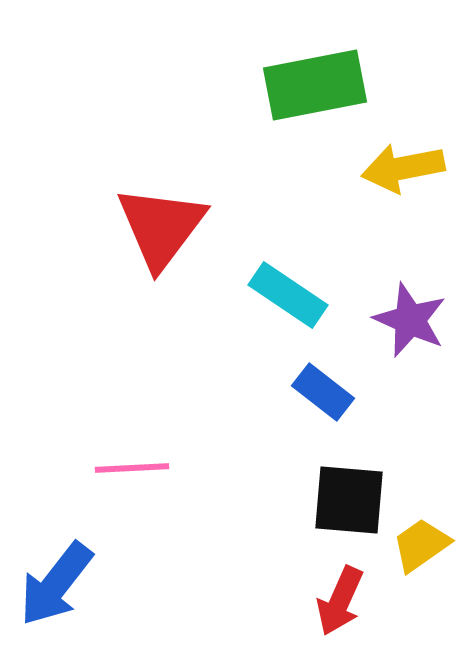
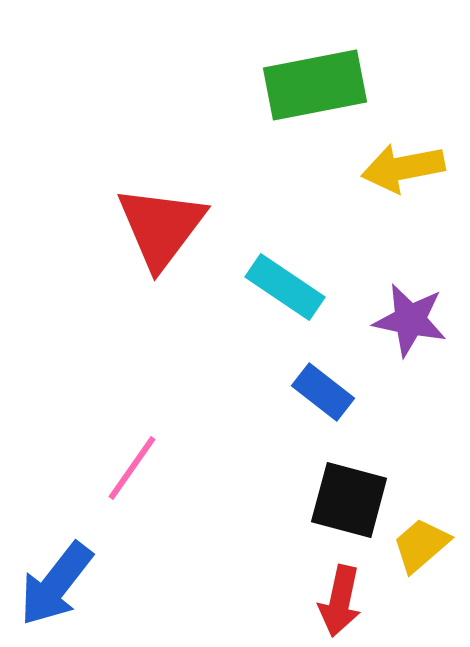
cyan rectangle: moved 3 px left, 8 px up
purple star: rotated 12 degrees counterclockwise
pink line: rotated 52 degrees counterclockwise
black square: rotated 10 degrees clockwise
yellow trapezoid: rotated 6 degrees counterclockwise
red arrow: rotated 12 degrees counterclockwise
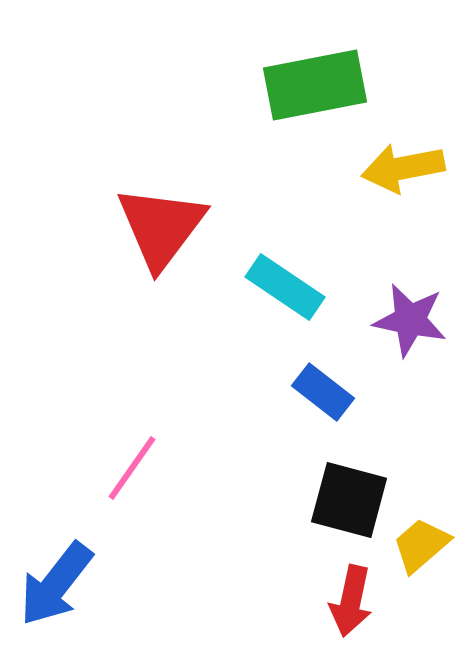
red arrow: moved 11 px right
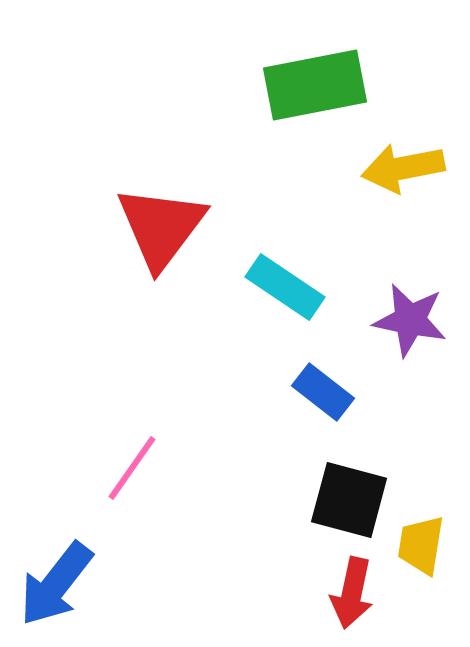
yellow trapezoid: rotated 40 degrees counterclockwise
red arrow: moved 1 px right, 8 px up
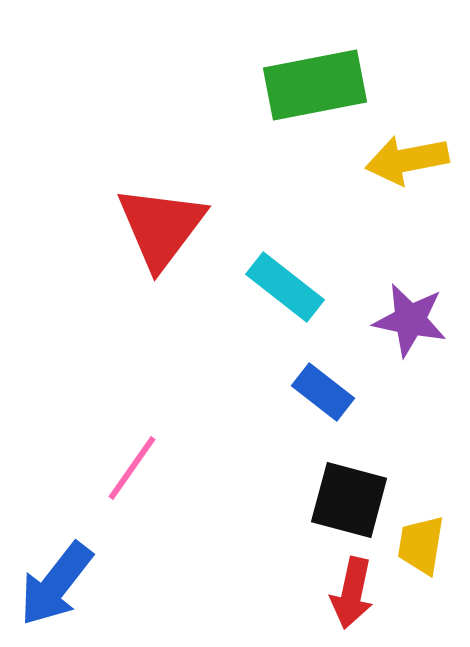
yellow arrow: moved 4 px right, 8 px up
cyan rectangle: rotated 4 degrees clockwise
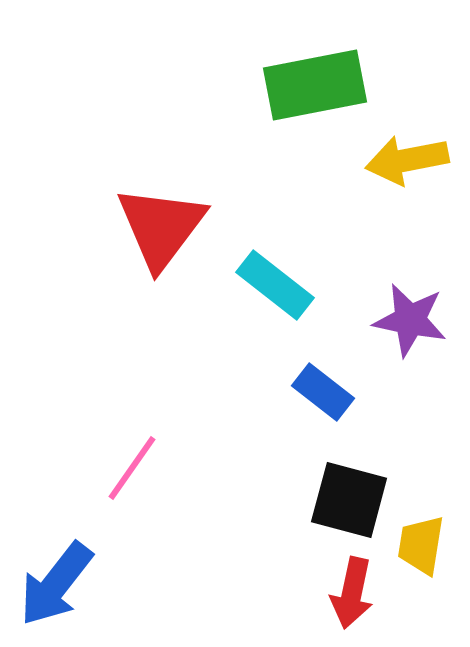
cyan rectangle: moved 10 px left, 2 px up
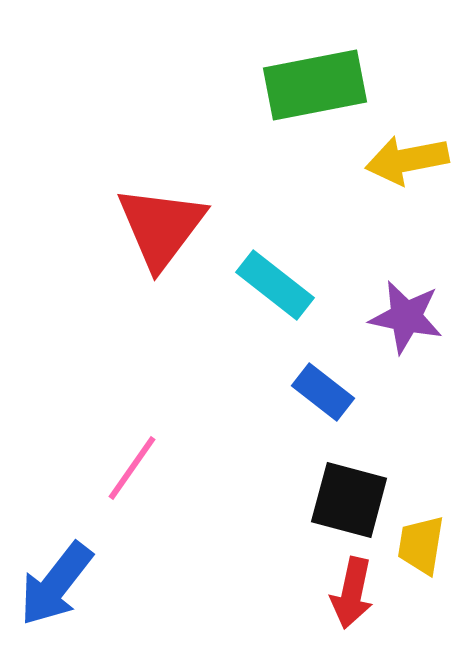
purple star: moved 4 px left, 3 px up
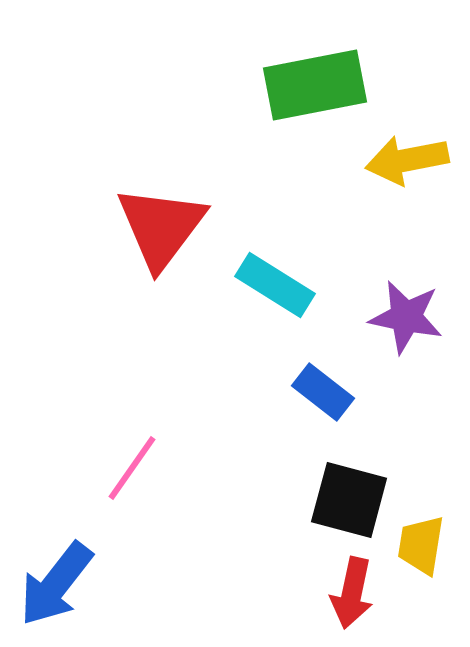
cyan rectangle: rotated 6 degrees counterclockwise
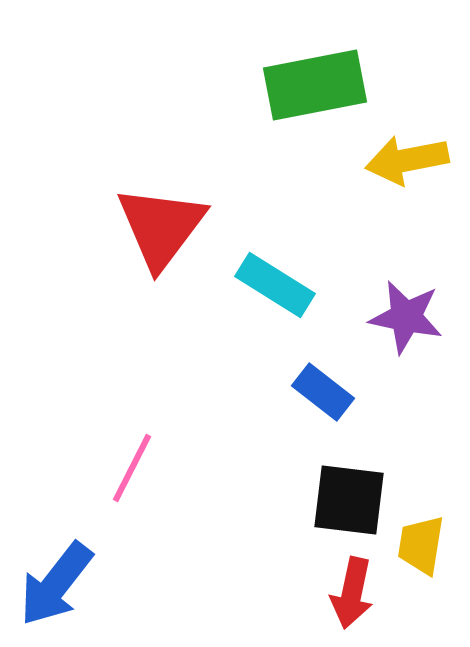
pink line: rotated 8 degrees counterclockwise
black square: rotated 8 degrees counterclockwise
